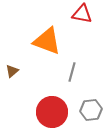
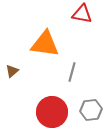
orange triangle: moved 2 px left, 3 px down; rotated 12 degrees counterclockwise
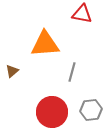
orange triangle: rotated 12 degrees counterclockwise
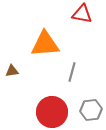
brown triangle: rotated 32 degrees clockwise
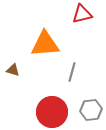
red triangle: rotated 25 degrees counterclockwise
brown triangle: moved 1 px right, 1 px up; rotated 24 degrees clockwise
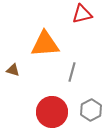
gray hexagon: rotated 20 degrees counterclockwise
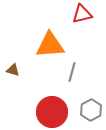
orange triangle: moved 5 px right, 1 px down
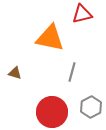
orange triangle: moved 7 px up; rotated 16 degrees clockwise
brown triangle: moved 2 px right, 3 px down
gray hexagon: moved 3 px up
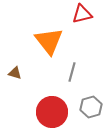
orange triangle: moved 1 px left, 3 px down; rotated 40 degrees clockwise
gray hexagon: rotated 10 degrees clockwise
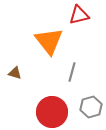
red triangle: moved 3 px left, 1 px down
